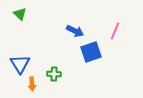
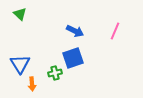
blue square: moved 18 px left, 6 px down
green cross: moved 1 px right, 1 px up; rotated 16 degrees counterclockwise
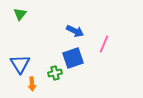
green triangle: rotated 24 degrees clockwise
pink line: moved 11 px left, 13 px down
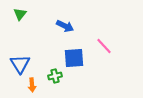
blue arrow: moved 10 px left, 5 px up
pink line: moved 2 px down; rotated 66 degrees counterclockwise
blue square: moved 1 px right; rotated 15 degrees clockwise
green cross: moved 3 px down
orange arrow: moved 1 px down
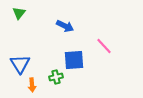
green triangle: moved 1 px left, 1 px up
blue square: moved 2 px down
green cross: moved 1 px right, 1 px down
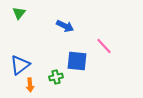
blue square: moved 3 px right, 1 px down; rotated 10 degrees clockwise
blue triangle: moved 1 px down; rotated 25 degrees clockwise
orange arrow: moved 2 px left
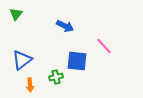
green triangle: moved 3 px left, 1 px down
blue triangle: moved 2 px right, 5 px up
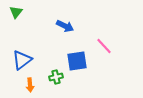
green triangle: moved 2 px up
blue square: rotated 15 degrees counterclockwise
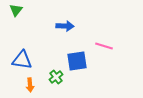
green triangle: moved 2 px up
blue arrow: rotated 24 degrees counterclockwise
pink line: rotated 30 degrees counterclockwise
blue triangle: rotated 45 degrees clockwise
green cross: rotated 24 degrees counterclockwise
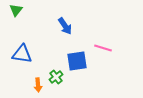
blue arrow: rotated 54 degrees clockwise
pink line: moved 1 px left, 2 px down
blue triangle: moved 6 px up
orange arrow: moved 8 px right
